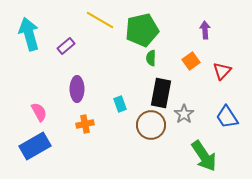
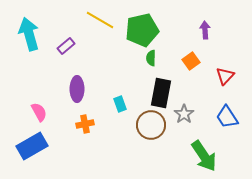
red triangle: moved 3 px right, 5 px down
blue rectangle: moved 3 px left
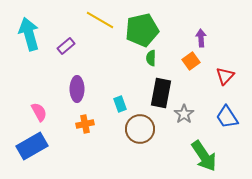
purple arrow: moved 4 px left, 8 px down
brown circle: moved 11 px left, 4 px down
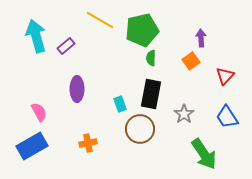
cyan arrow: moved 7 px right, 2 px down
black rectangle: moved 10 px left, 1 px down
orange cross: moved 3 px right, 19 px down
green arrow: moved 2 px up
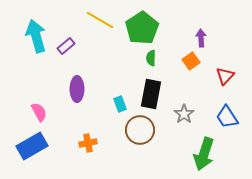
green pentagon: moved 2 px up; rotated 20 degrees counterclockwise
brown circle: moved 1 px down
green arrow: rotated 52 degrees clockwise
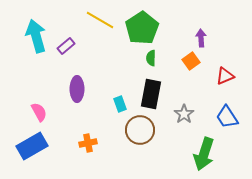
red triangle: rotated 24 degrees clockwise
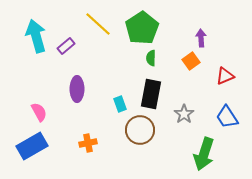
yellow line: moved 2 px left, 4 px down; rotated 12 degrees clockwise
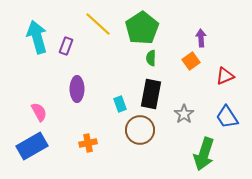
cyan arrow: moved 1 px right, 1 px down
purple rectangle: rotated 30 degrees counterclockwise
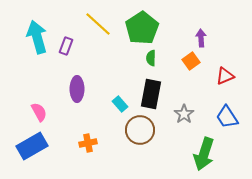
cyan rectangle: rotated 21 degrees counterclockwise
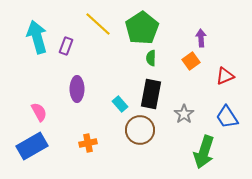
green arrow: moved 2 px up
